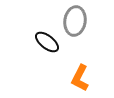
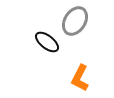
gray ellipse: rotated 24 degrees clockwise
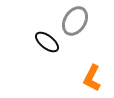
orange L-shape: moved 12 px right
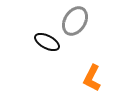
black ellipse: rotated 10 degrees counterclockwise
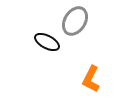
orange L-shape: moved 1 px left, 1 px down
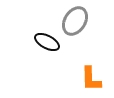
orange L-shape: rotated 28 degrees counterclockwise
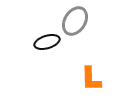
black ellipse: rotated 45 degrees counterclockwise
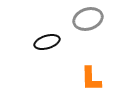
gray ellipse: moved 13 px right, 2 px up; rotated 40 degrees clockwise
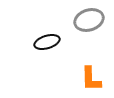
gray ellipse: moved 1 px right, 1 px down
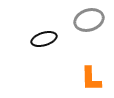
black ellipse: moved 3 px left, 3 px up
